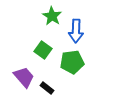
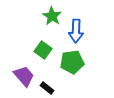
purple trapezoid: moved 1 px up
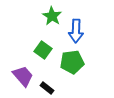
purple trapezoid: moved 1 px left
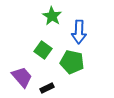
blue arrow: moved 3 px right, 1 px down
green pentagon: rotated 20 degrees clockwise
purple trapezoid: moved 1 px left, 1 px down
black rectangle: rotated 64 degrees counterclockwise
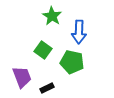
purple trapezoid: rotated 20 degrees clockwise
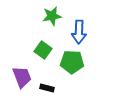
green star: rotated 30 degrees clockwise
green pentagon: rotated 10 degrees counterclockwise
black rectangle: rotated 40 degrees clockwise
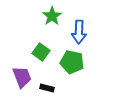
green star: rotated 24 degrees counterclockwise
green square: moved 2 px left, 2 px down
green pentagon: rotated 10 degrees clockwise
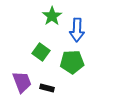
blue arrow: moved 2 px left, 2 px up
green pentagon: rotated 15 degrees counterclockwise
purple trapezoid: moved 5 px down
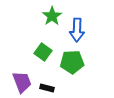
green square: moved 2 px right
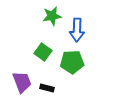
green star: rotated 24 degrees clockwise
